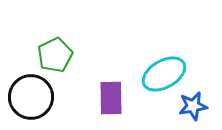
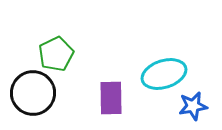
green pentagon: moved 1 px right, 1 px up
cyan ellipse: rotated 12 degrees clockwise
black circle: moved 2 px right, 4 px up
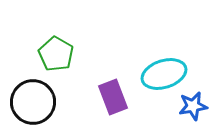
green pentagon: rotated 16 degrees counterclockwise
black circle: moved 9 px down
purple rectangle: moved 2 px right, 1 px up; rotated 20 degrees counterclockwise
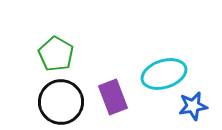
black circle: moved 28 px right
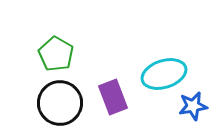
black circle: moved 1 px left, 1 px down
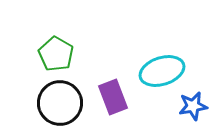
cyan ellipse: moved 2 px left, 3 px up
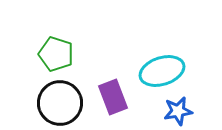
green pentagon: rotated 12 degrees counterclockwise
blue star: moved 15 px left, 5 px down
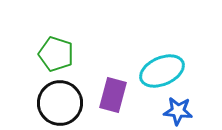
cyan ellipse: rotated 6 degrees counterclockwise
purple rectangle: moved 2 px up; rotated 36 degrees clockwise
blue star: rotated 16 degrees clockwise
